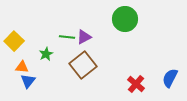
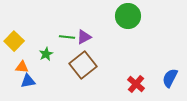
green circle: moved 3 px right, 3 px up
blue triangle: rotated 42 degrees clockwise
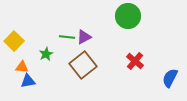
red cross: moved 1 px left, 23 px up
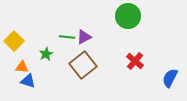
blue triangle: rotated 28 degrees clockwise
